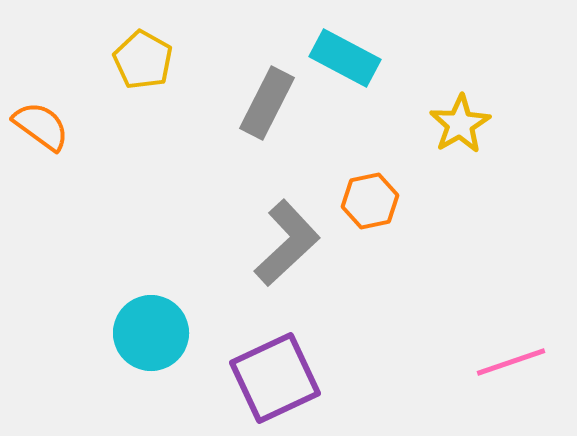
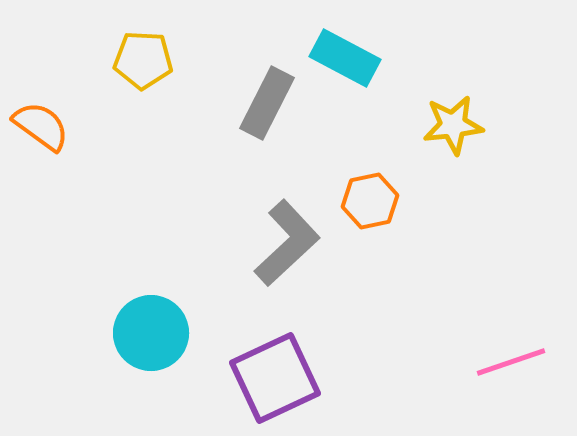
yellow pentagon: rotated 26 degrees counterclockwise
yellow star: moved 7 px left, 1 px down; rotated 24 degrees clockwise
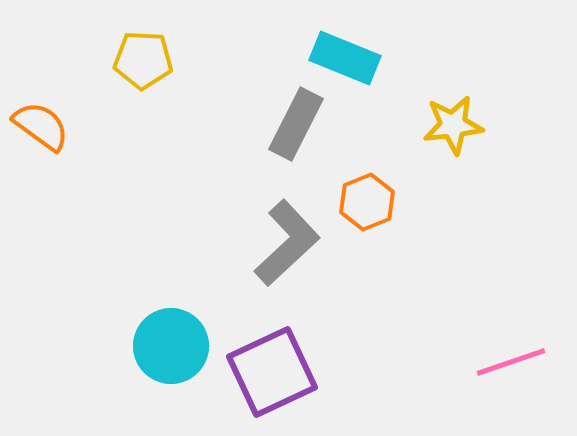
cyan rectangle: rotated 6 degrees counterclockwise
gray rectangle: moved 29 px right, 21 px down
orange hexagon: moved 3 px left, 1 px down; rotated 10 degrees counterclockwise
cyan circle: moved 20 px right, 13 px down
purple square: moved 3 px left, 6 px up
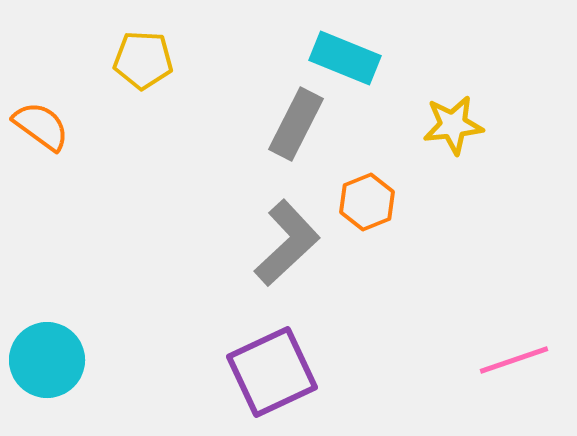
cyan circle: moved 124 px left, 14 px down
pink line: moved 3 px right, 2 px up
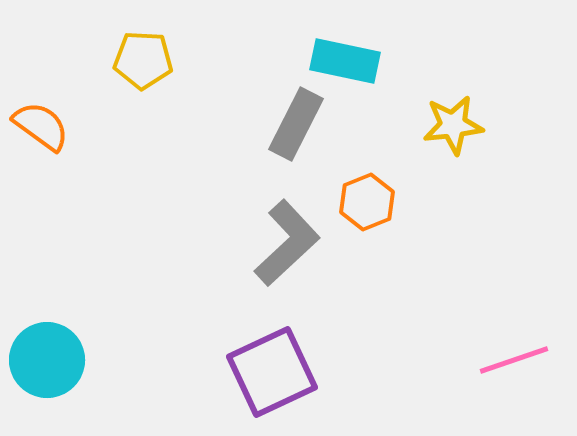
cyan rectangle: moved 3 px down; rotated 10 degrees counterclockwise
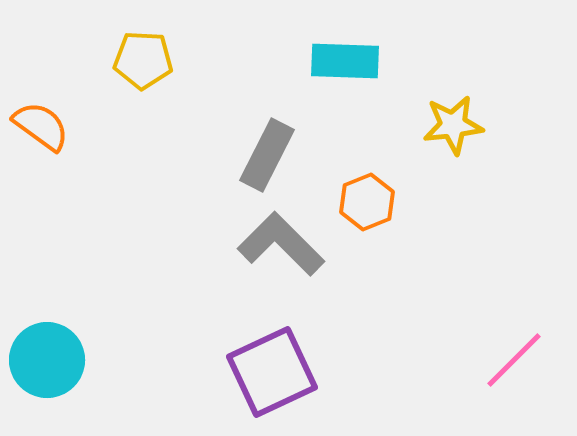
cyan rectangle: rotated 10 degrees counterclockwise
gray rectangle: moved 29 px left, 31 px down
gray L-shape: moved 6 px left, 1 px down; rotated 92 degrees counterclockwise
pink line: rotated 26 degrees counterclockwise
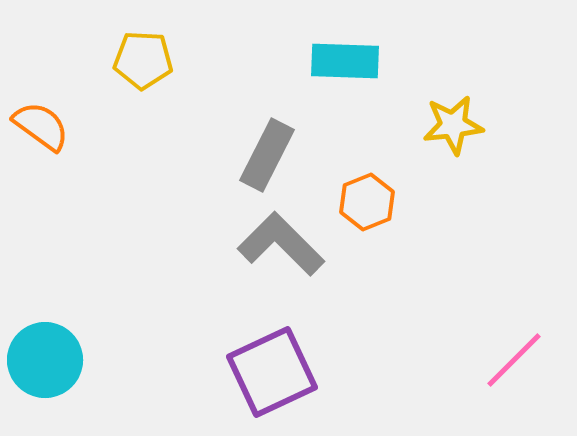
cyan circle: moved 2 px left
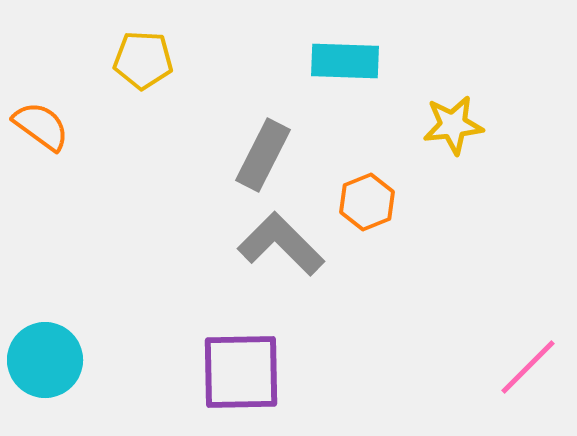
gray rectangle: moved 4 px left
pink line: moved 14 px right, 7 px down
purple square: moved 31 px left; rotated 24 degrees clockwise
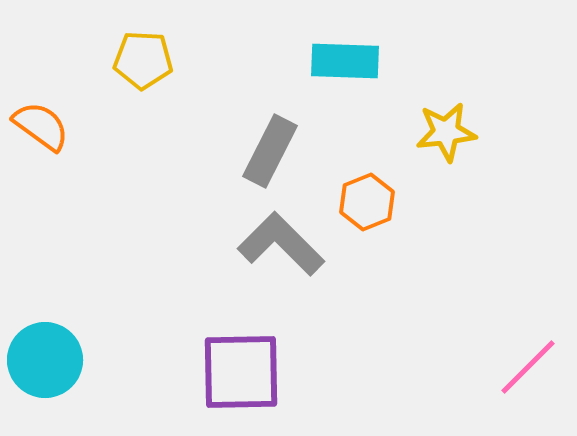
yellow star: moved 7 px left, 7 px down
gray rectangle: moved 7 px right, 4 px up
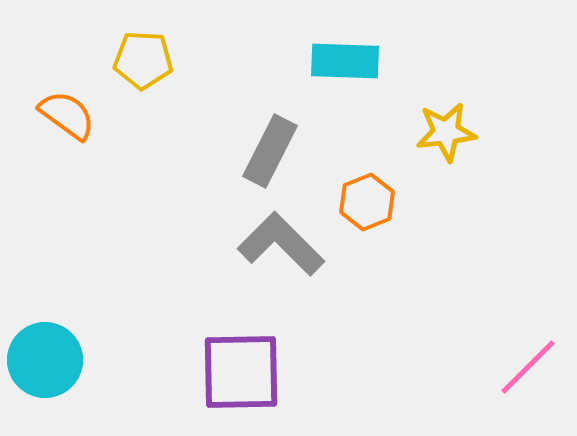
orange semicircle: moved 26 px right, 11 px up
